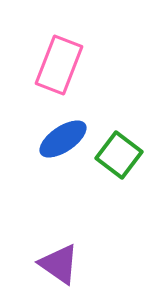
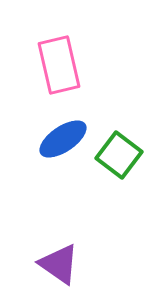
pink rectangle: rotated 34 degrees counterclockwise
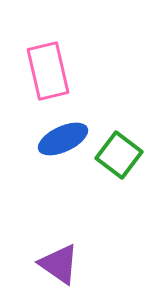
pink rectangle: moved 11 px left, 6 px down
blue ellipse: rotated 9 degrees clockwise
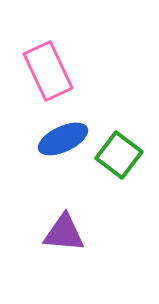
pink rectangle: rotated 12 degrees counterclockwise
purple triangle: moved 5 px right, 31 px up; rotated 30 degrees counterclockwise
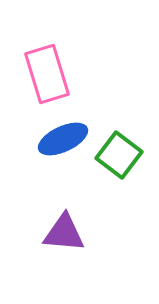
pink rectangle: moved 1 px left, 3 px down; rotated 8 degrees clockwise
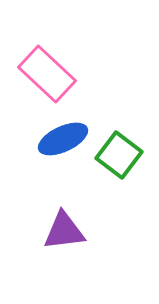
pink rectangle: rotated 30 degrees counterclockwise
purple triangle: moved 2 px up; rotated 12 degrees counterclockwise
